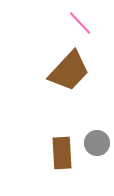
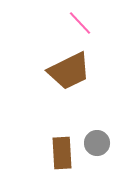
brown trapezoid: rotated 21 degrees clockwise
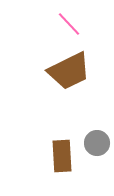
pink line: moved 11 px left, 1 px down
brown rectangle: moved 3 px down
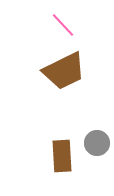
pink line: moved 6 px left, 1 px down
brown trapezoid: moved 5 px left
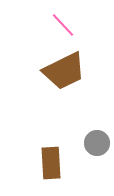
brown rectangle: moved 11 px left, 7 px down
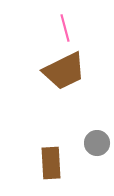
pink line: moved 2 px right, 3 px down; rotated 28 degrees clockwise
